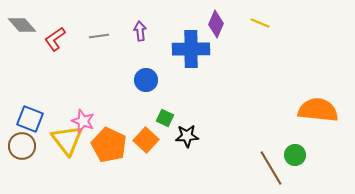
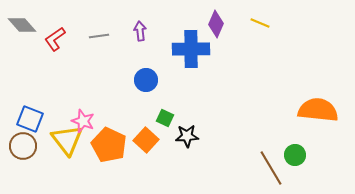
brown circle: moved 1 px right
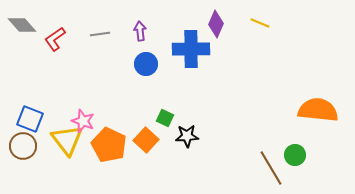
gray line: moved 1 px right, 2 px up
blue circle: moved 16 px up
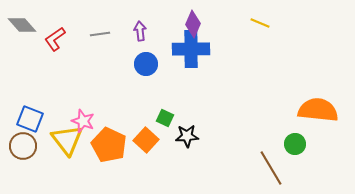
purple diamond: moved 23 px left
green circle: moved 11 px up
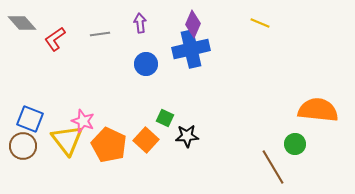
gray diamond: moved 2 px up
purple arrow: moved 8 px up
blue cross: rotated 12 degrees counterclockwise
brown line: moved 2 px right, 1 px up
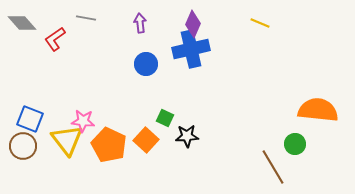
gray line: moved 14 px left, 16 px up; rotated 18 degrees clockwise
pink star: rotated 15 degrees counterclockwise
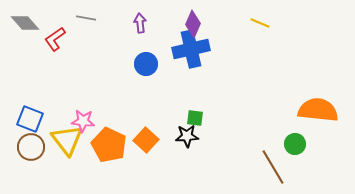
gray diamond: moved 3 px right
green square: moved 30 px right; rotated 18 degrees counterclockwise
brown circle: moved 8 px right, 1 px down
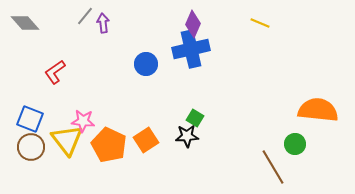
gray line: moved 1 px left, 2 px up; rotated 60 degrees counterclockwise
purple arrow: moved 37 px left
red L-shape: moved 33 px down
green square: rotated 24 degrees clockwise
orange square: rotated 15 degrees clockwise
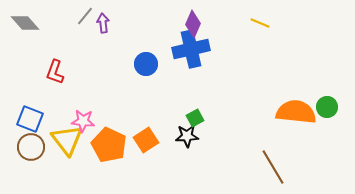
red L-shape: rotated 35 degrees counterclockwise
orange semicircle: moved 22 px left, 2 px down
green square: rotated 30 degrees clockwise
green circle: moved 32 px right, 37 px up
